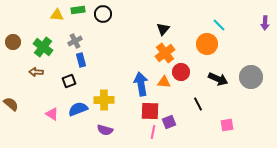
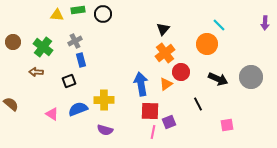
orange triangle: moved 2 px right, 2 px down; rotated 40 degrees counterclockwise
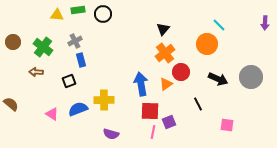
pink square: rotated 16 degrees clockwise
purple semicircle: moved 6 px right, 4 px down
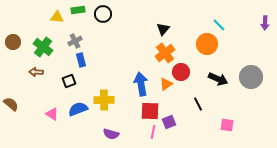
yellow triangle: moved 2 px down
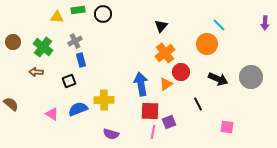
black triangle: moved 2 px left, 3 px up
pink square: moved 2 px down
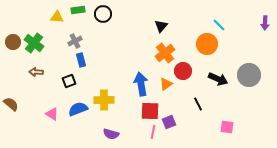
green cross: moved 9 px left, 4 px up
red circle: moved 2 px right, 1 px up
gray circle: moved 2 px left, 2 px up
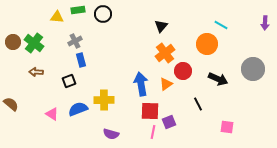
cyan line: moved 2 px right; rotated 16 degrees counterclockwise
gray circle: moved 4 px right, 6 px up
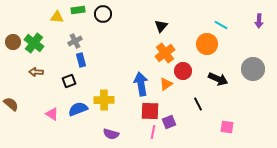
purple arrow: moved 6 px left, 2 px up
